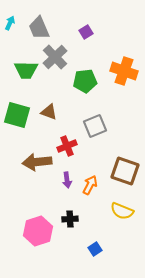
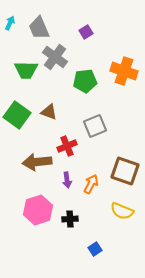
gray cross: rotated 10 degrees counterclockwise
green square: rotated 20 degrees clockwise
orange arrow: moved 1 px right, 1 px up
pink hexagon: moved 21 px up
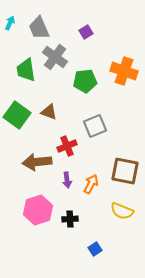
green trapezoid: rotated 80 degrees clockwise
brown square: rotated 8 degrees counterclockwise
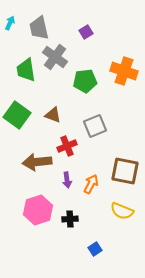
gray trapezoid: rotated 10 degrees clockwise
brown triangle: moved 4 px right, 3 px down
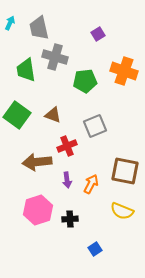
purple square: moved 12 px right, 2 px down
gray cross: rotated 20 degrees counterclockwise
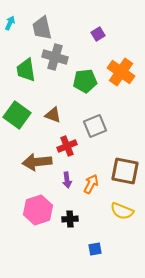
gray trapezoid: moved 3 px right
orange cross: moved 3 px left, 1 px down; rotated 16 degrees clockwise
blue square: rotated 24 degrees clockwise
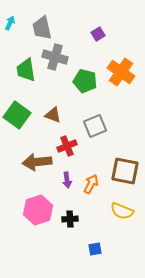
green pentagon: rotated 20 degrees clockwise
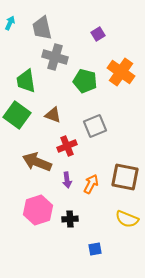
green trapezoid: moved 11 px down
brown arrow: rotated 28 degrees clockwise
brown square: moved 6 px down
yellow semicircle: moved 5 px right, 8 px down
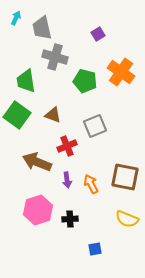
cyan arrow: moved 6 px right, 5 px up
orange arrow: rotated 54 degrees counterclockwise
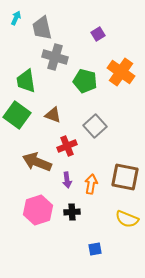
gray square: rotated 20 degrees counterclockwise
orange arrow: rotated 36 degrees clockwise
black cross: moved 2 px right, 7 px up
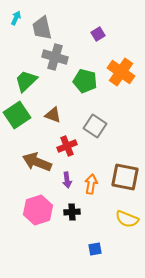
green trapezoid: rotated 55 degrees clockwise
green square: rotated 20 degrees clockwise
gray square: rotated 15 degrees counterclockwise
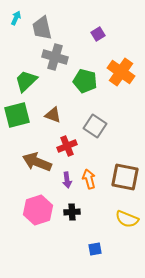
green square: rotated 20 degrees clockwise
orange arrow: moved 2 px left, 5 px up; rotated 24 degrees counterclockwise
